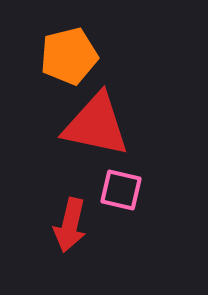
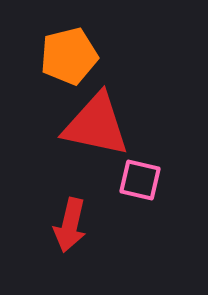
pink square: moved 19 px right, 10 px up
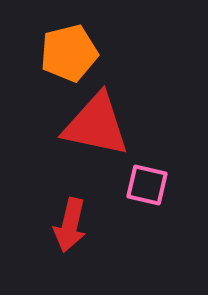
orange pentagon: moved 3 px up
pink square: moved 7 px right, 5 px down
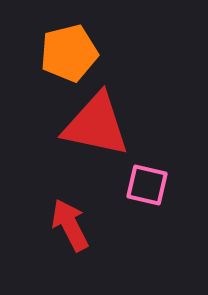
red arrow: rotated 140 degrees clockwise
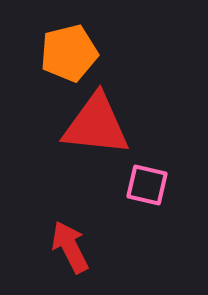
red triangle: rotated 6 degrees counterclockwise
red arrow: moved 22 px down
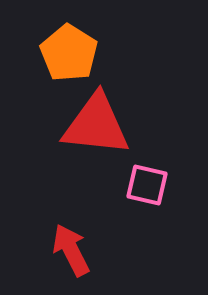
orange pentagon: rotated 26 degrees counterclockwise
red arrow: moved 1 px right, 3 px down
